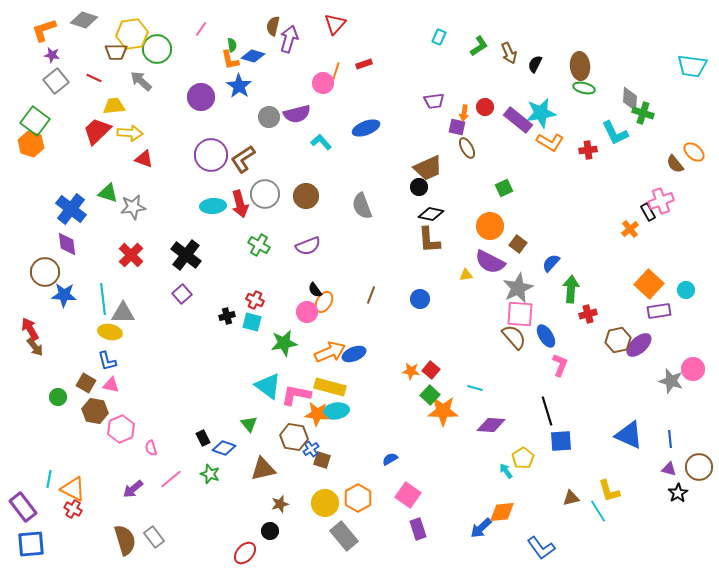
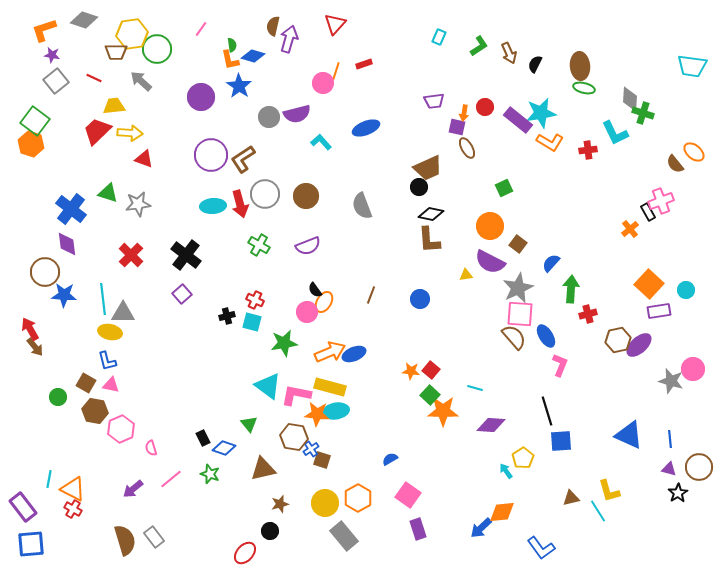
gray star at (133, 207): moved 5 px right, 3 px up
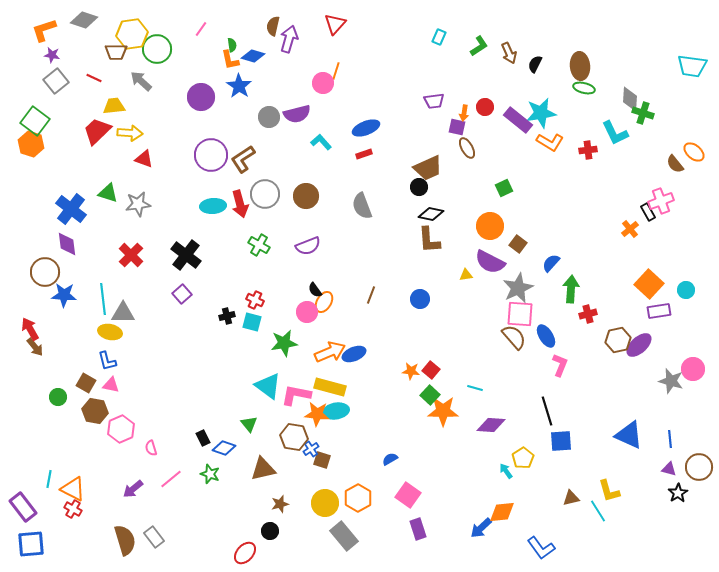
red rectangle at (364, 64): moved 90 px down
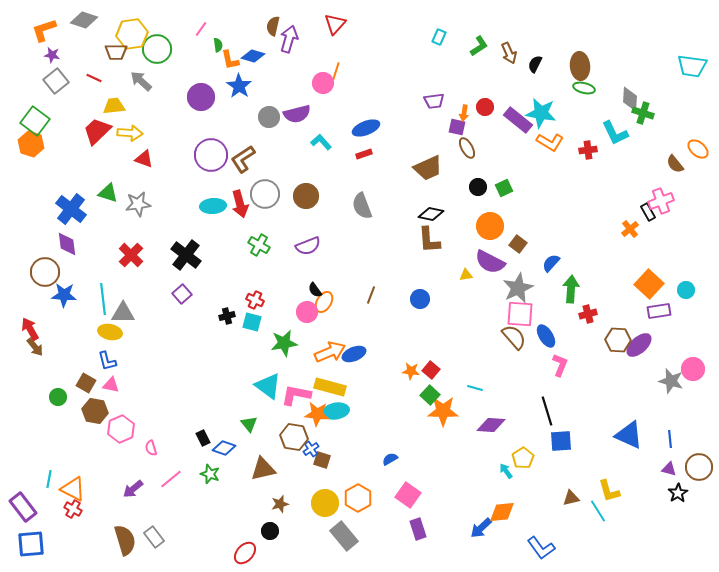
green semicircle at (232, 45): moved 14 px left
cyan star at (541, 113): rotated 20 degrees clockwise
orange ellipse at (694, 152): moved 4 px right, 3 px up
black circle at (419, 187): moved 59 px right
brown hexagon at (618, 340): rotated 15 degrees clockwise
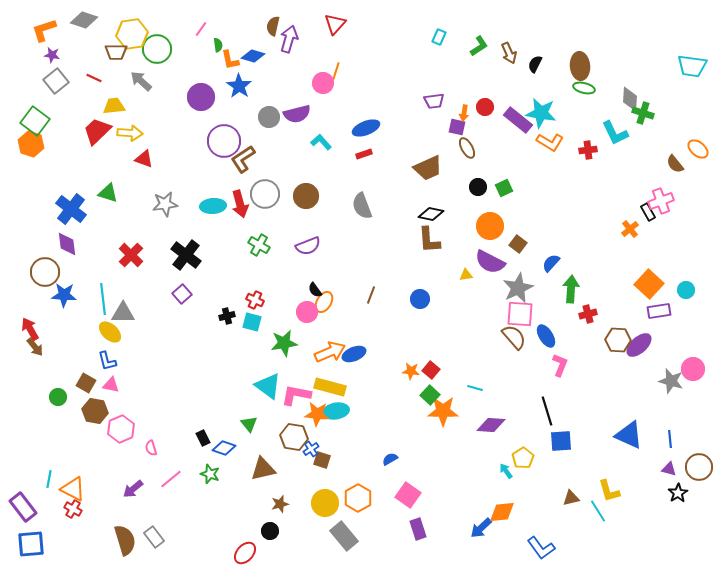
purple circle at (211, 155): moved 13 px right, 14 px up
gray star at (138, 204): moved 27 px right
yellow ellipse at (110, 332): rotated 30 degrees clockwise
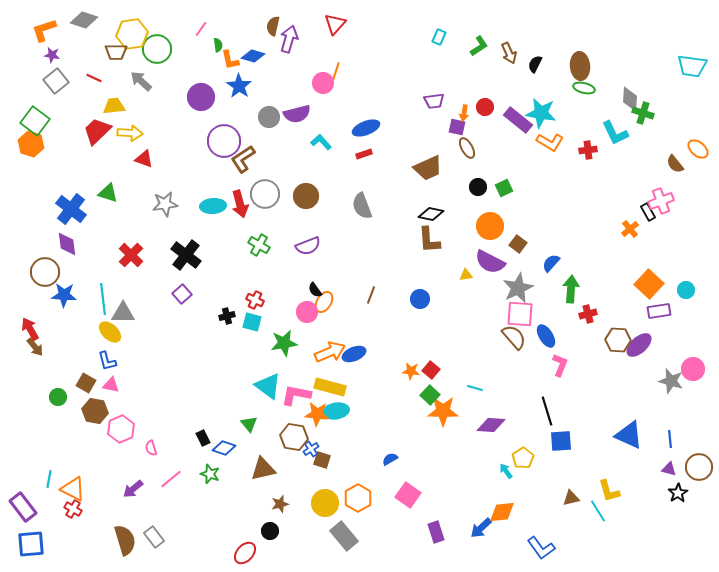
purple rectangle at (418, 529): moved 18 px right, 3 px down
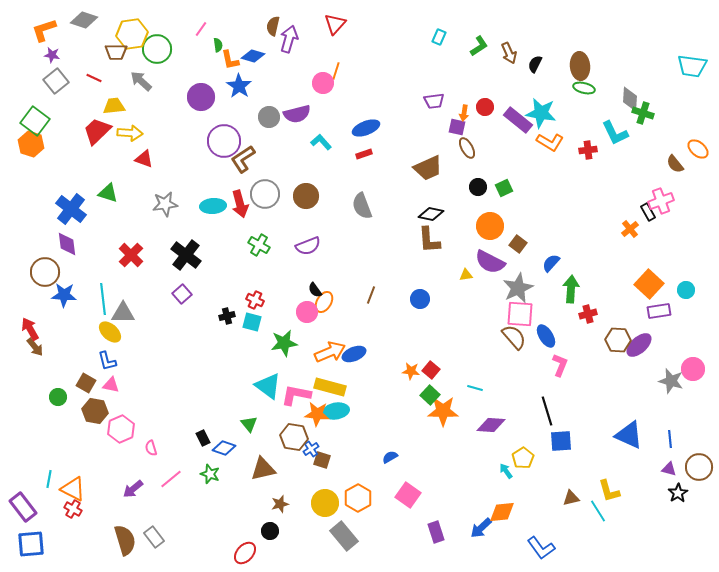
blue semicircle at (390, 459): moved 2 px up
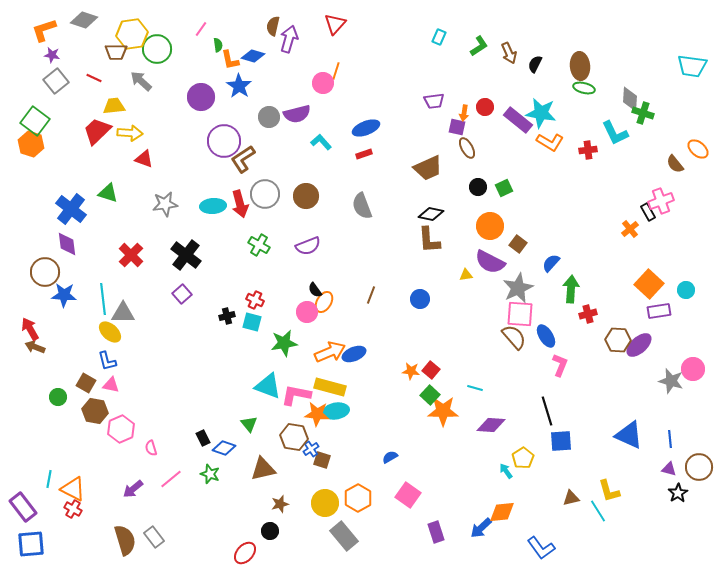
brown arrow at (35, 347): rotated 150 degrees clockwise
cyan triangle at (268, 386): rotated 16 degrees counterclockwise
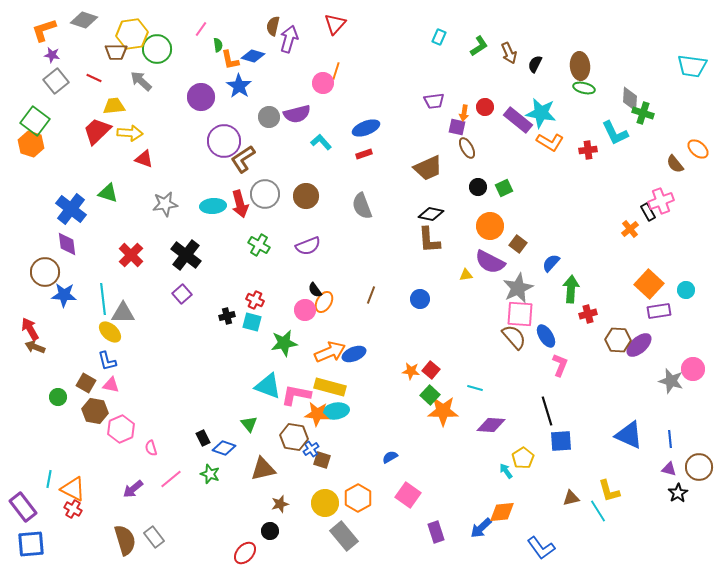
pink circle at (307, 312): moved 2 px left, 2 px up
